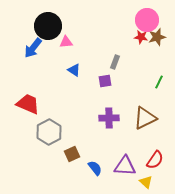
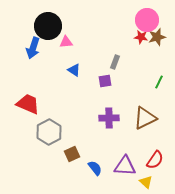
blue arrow: rotated 20 degrees counterclockwise
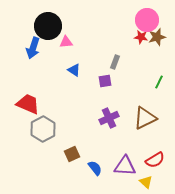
purple cross: rotated 24 degrees counterclockwise
gray hexagon: moved 6 px left, 3 px up
red semicircle: rotated 24 degrees clockwise
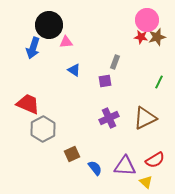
black circle: moved 1 px right, 1 px up
